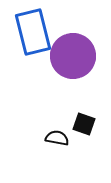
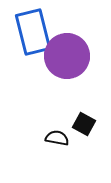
purple circle: moved 6 px left
black square: rotated 10 degrees clockwise
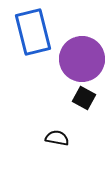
purple circle: moved 15 px right, 3 px down
black square: moved 26 px up
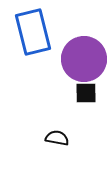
purple circle: moved 2 px right
black square: moved 2 px right, 5 px up; rotated 30 degrees counterclockwise
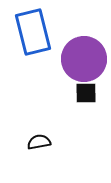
black semicircle: moved 18 px left, 4 px down; rotated 20 degrees counterclockwise
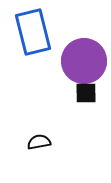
purple circle: moved 2 px down
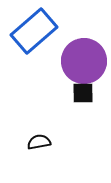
blue rectangle: moved 1 px right, 1 px up; rotated 63 degrees clockwise
black square: moved 3 px left
